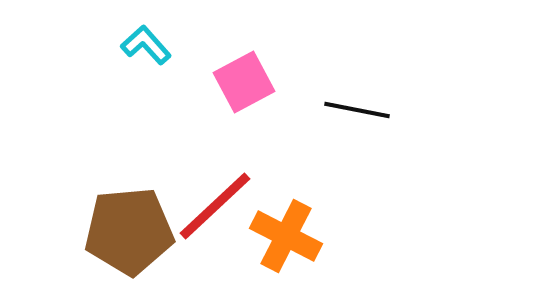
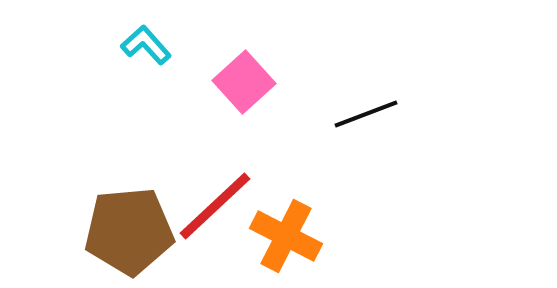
pink square: rotated 14 degrees counterclockwise
black line: moved 9 px right, 4 px down; rotated 32 degrees counterclockwise
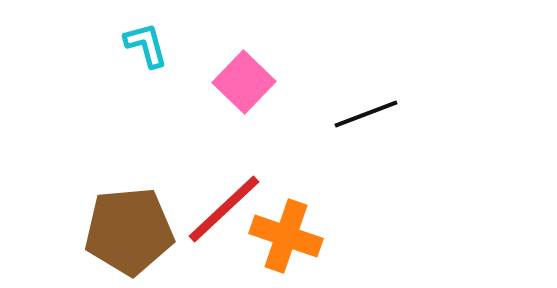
cyan L-shape: rotated 27 degrees clockwise
pink square: rotated 4 degrees counterclockwise
red line: moved 9 px right, 3 px down
orange cross: rotated 8 degrees counterclockwise
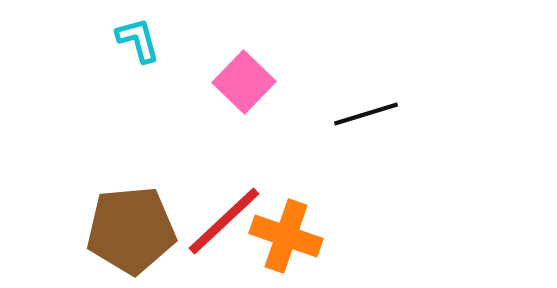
cyan L-shape: moved 8 px left, 5 px up
black line: rotated 4 degrees clockwise
red line: moved 12 px down
brown pentagon: moved 2 px right, 1 px up
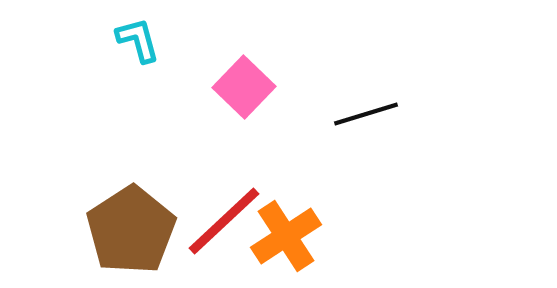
pink square: moved 5 px down
brown pentagon: rotated 28 degrees counterclockwise
orange cross: rotated 38 degrees clockwise
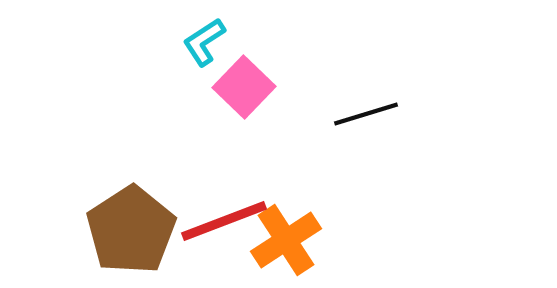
cyan L-shape: moved 66 px right, 2 px down; rotated 108 degrees counterclockwise
red line: rotated 22 degrees clockwise
orange cross: moved 4 px down
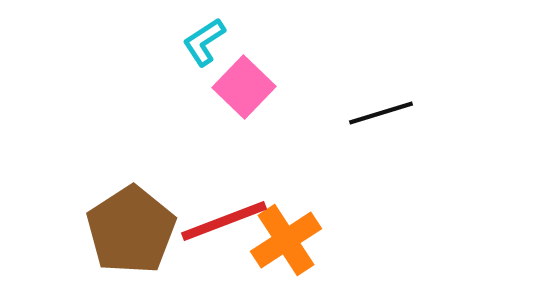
black line: moved 15 px right, 1 px up
